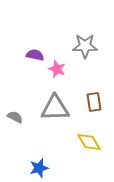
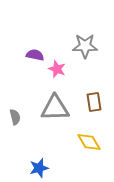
gray semicircle: rotated 49 degrees clockwise
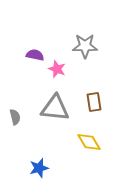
gray triangle: rotated 8 degrees clockwise
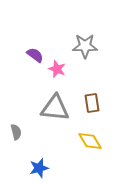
purple semicircle: rotated 24 degrees clockwise
brown rectangle: moved 2 px left, 1 px down
gray semicircle: moved 1 px right, 15 px down
yellow diamond: moved 1 px right, 1 px up
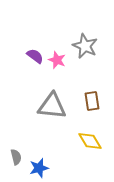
gray star: rotated 25 degrees clockwise
purple semicircle: moved 1 px down
pink star: moved 9 px up
brown rectangle: moved 2 px up
gray triangle: moved 3 px left, 2 px up
gray semicircle: moved 25 px down
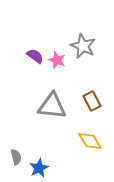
gray star: moved 2 px left
brown rectangle: rotated 18 degrees counterclockwise
blue star: rotated 12 degrees counterclockwise
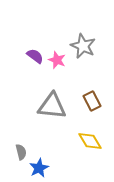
gray semicircle: moved 5 px right, 5 px up
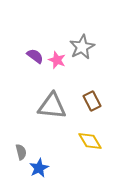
gray star: moved 1 px left, 1 px down; rotated 20 degrees clockwise
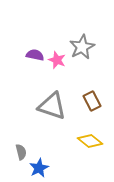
purple semicircle: moved 1 px up; rotated 24 degrees counterclockwise
gray triangle: rotated 12 degrees clockwise
yellow diamond: rotated 20 degrees counterclockwise
